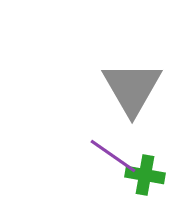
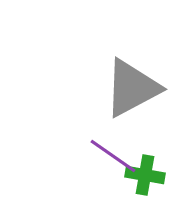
gray triangle: rotated 32 degrees clockwise
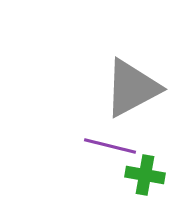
purple line: moved 3 px left, 10 px up; rotated 21 degrees counterclockwise
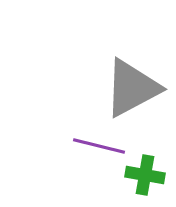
purple line: moved 11 px left
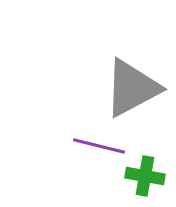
green cross: moved 1 px down
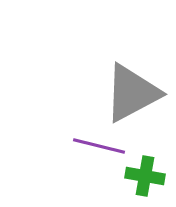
gray triangle: moved 5 px down
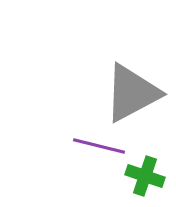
green cross: rotated 9 degrees clockwise
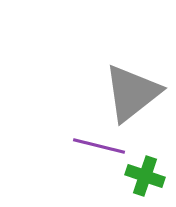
gray triangle: rotated 10 degrees counterclockwise
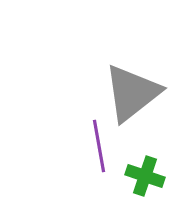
purple line: rotated 66 degrees clockwise
